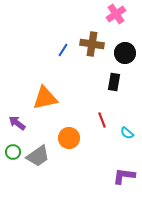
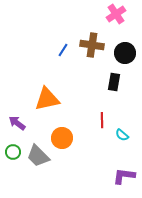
brown cross: moved 1 px down
orange triangle: moved 2 px right, 1 px down
red line: rotated 21 degrees clockwise
cyan semicircle: moved 5 px left, 2 px down
orange circle: moved 7 px left
gray trapezoid: rotated 80 degrees clockwise
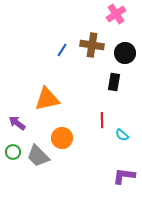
blue line: moved 1 px left
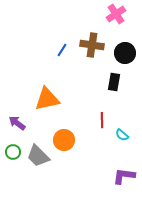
orange circle: moved 2 px right, 2 px down
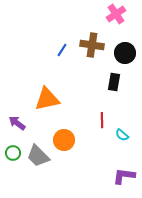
green circle: moved 1 px down
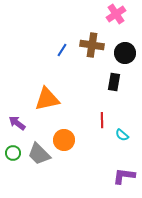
gray trapezoid: moved 1 px right, 2 px up
